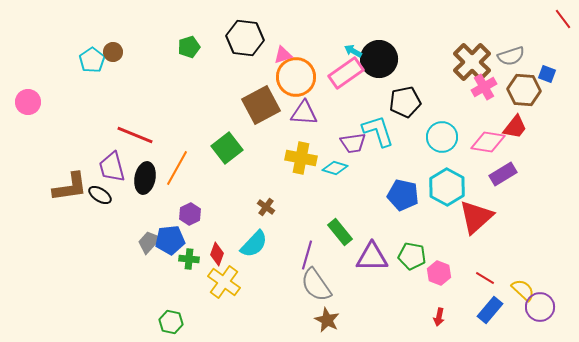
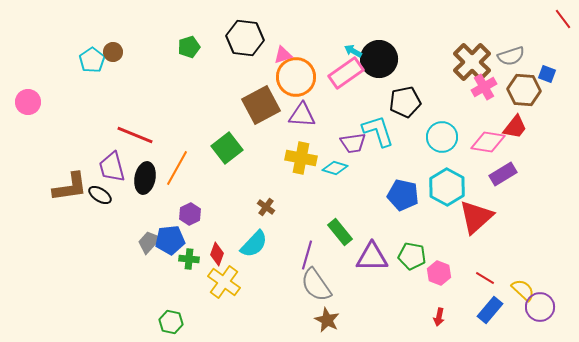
purple triangle at (304, 113): moved 2 px left, 2 px down
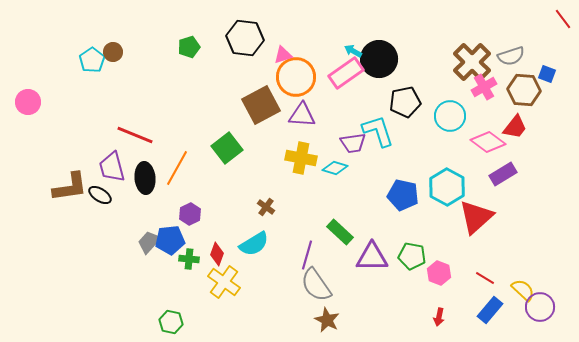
cyan circle at (442, 137): moved 8 px right, 21 px up
pink diamond at (488, 142): rotated 28 degrees clockwise
black ellipse at (145, 178): rotated 16 degrees counterclockwise
green rectangle at (340, 232): rotated 8 degrees counterclockwise
cyan semicircle at (254, 244): rotated 16 degrees clockwise
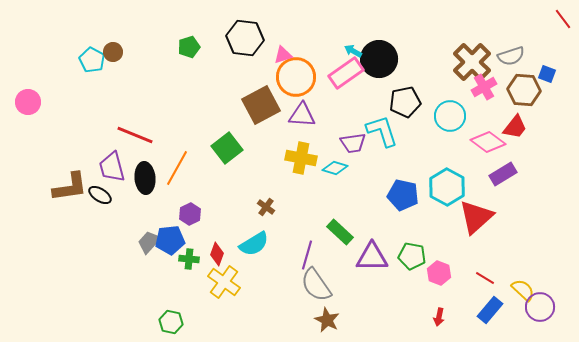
cyan pentagon at (92, 60): rotated 10 degrees counterclockwise
cyan L-shape at (378, 131): moved 4 px right
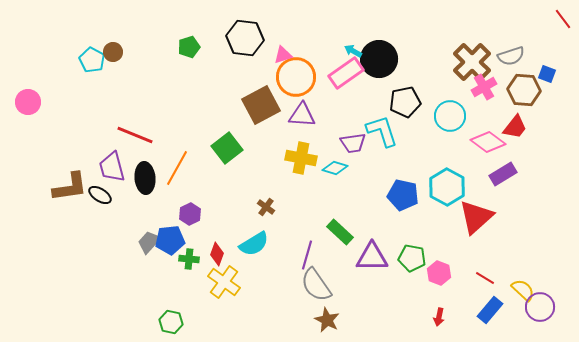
green pentagon at (412, 256): moved 2 px down
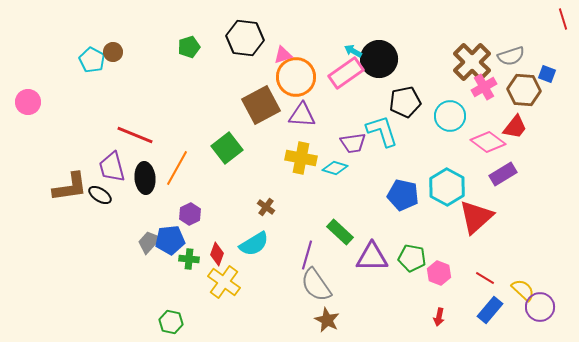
red line at (563, 19): rotated 20 degrees clockwise
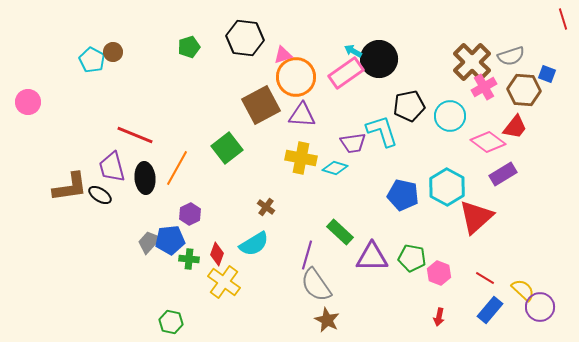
black pentagon at (405, 102): moved 4 px right, 4 px down
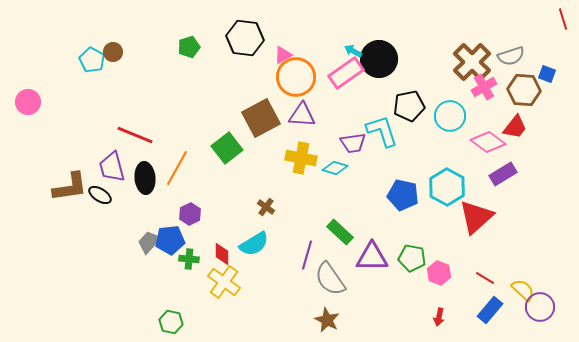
pink triangle at (283, 55): rotated 12 degrees counterclockwise
brown square at (261, 105): moved 13 px down
red diamond at (217, 254): moved 5 px right; rotated 20 degrees counterclockwise
gray semicircle at (316, 285): moved 14 px right, 6 px up
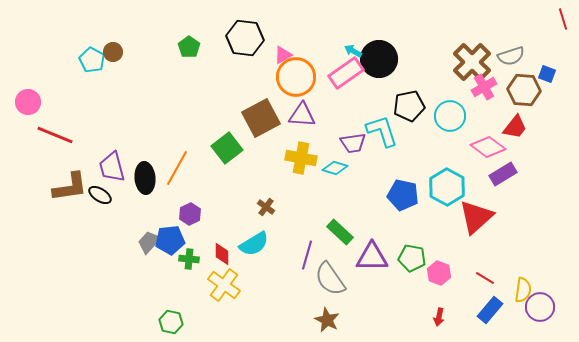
green pentagon at (189, 47): rotated 20 degrees counterclockwise
red line at (135, 135): moved 80 px left
pink diamond at (488, 142): moved 5 px down
yellow cross at (224, 282): moved 3 px down
yellow semicircle at (523, 290): rotated 55 degrees clockwise
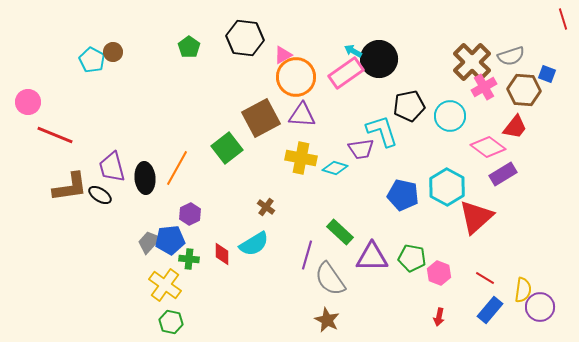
purple trapezoid at (353, 143): moved 8 px right, 6 px down
yellow cross at (224, 285): moved 59 px left
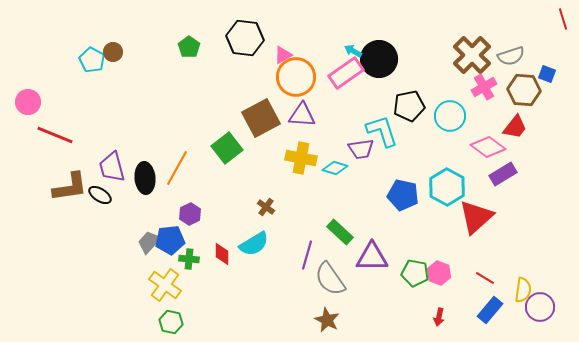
brown cross at (472, 62): moved 7 px up
green pentagon at (412, 258): moved 3 px right, 15 px down
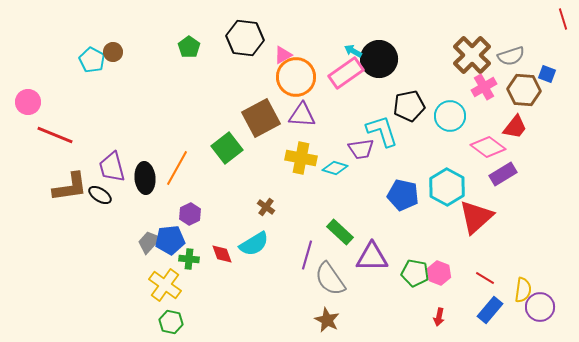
red diamond at (222, 254): rotated 20 degrees counterclockwise
